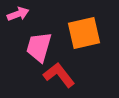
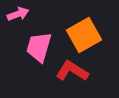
orange square: moved 2 px down; rotated 16 degrees counterclockwise
red L-shape: moved 13 px right, 4 px up; rotated 20 degrees counterclockwise
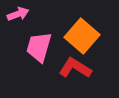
orange square: moved 2 px left, 1 px down; rotated 20 degrees counterclockwise
red L-shape: moved 3 px right, 3 px up
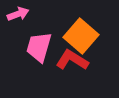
orange square: moved 1 px left
red L-shape: moved 3 px left, 8 px up
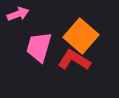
red L-shape: moved 2 px right
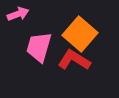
orange square: moved 1 px left, 2 px up
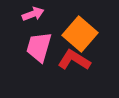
pink arrow: moved 15 px right
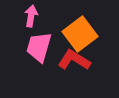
pink arrow: moved 2 px left, 2 px down; rotated 60 degrees counterclockwise
orange square: rotated 12 degrees clockwise
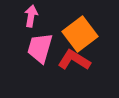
pink trapezoid: moved 1 px right, 1 px down
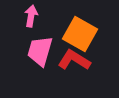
orange square: rotated 24 degrees counterclockwise
pink trapezoid: moved 3 px down
